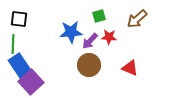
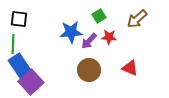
green square: rotated 16 degrees counterclockwise
purple arrow: moved 1 px left
brown circle: moved 5 px down
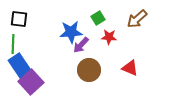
green square: moved 1 px left, 2 px down
purple arrow: moved 8 px left, 4 px down
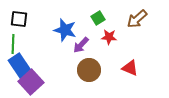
blue star: moved 6 px left, 2 px up; rotated 20 degrees clockwise
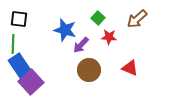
green square: rotated 16 degrees counterclockwise
